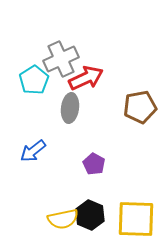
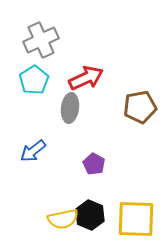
gray cross: moved 20 px left, 19 px up
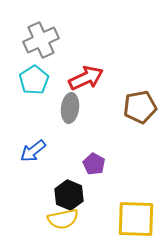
black hexagon: moved 21 px left, 20 px up
